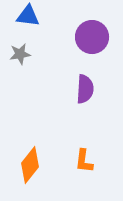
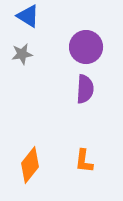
blue triangle: rotated 25 degrees clockwise
purple circle: moved 6 px left, 10 px down
gray star: moved 2 px right
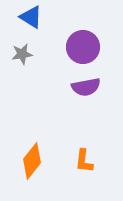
blue triangle: moved 3 px right, 1 px down
purple circle: moved 3 px left
purple semicircle: moved 1 px right, 2 px up; rotated 76 degrees clockwise
orange diamond: moved 2 px right, 4 px up
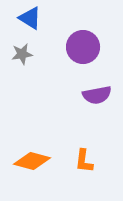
blue triangle: moved 1 px left, 1 px down
purple semicircle: moved 11 px right, 8 px down
orange diamond: rotated 66 degrees clockwise
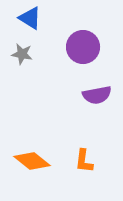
gray star: rotated 20 degrees clockwise
orange diamond: rotated 24 degrees clockwise
